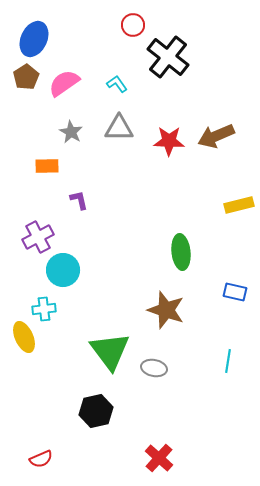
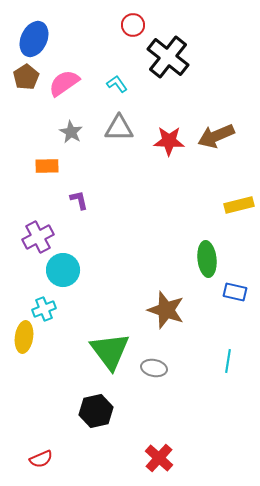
green ellipse: moved 26 px right, 7 px down
cyan cross: rotated 15 degrees counterclockwise
yellow ellipse: rotated 32 degrees clockwise
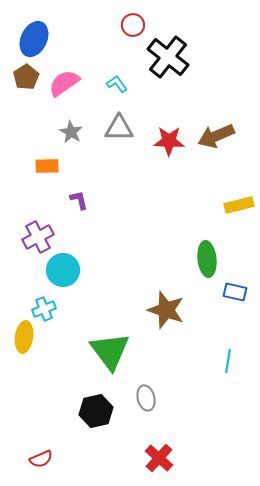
gray ellipse: moved 8 px left, 30 px down; rotated 65 degrees clockwise
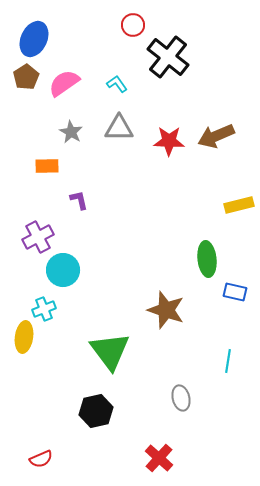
gray ellipse: moved 35 px right
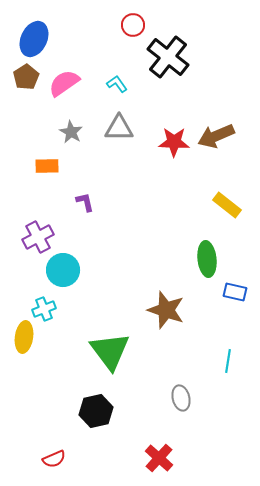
red star: moved 5 px right, 1 px down
purple L-shape: moved 6 px right, 2 px down
yellow rectangle: moved 12 px left; rotated 52 degrees clockwise
red semicircle: moved 13 px right
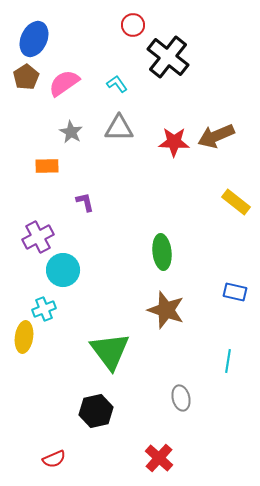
yellow rectangle: moved 9 px right, 3 px up
green ellipse: moved 45 px left, 7 px up
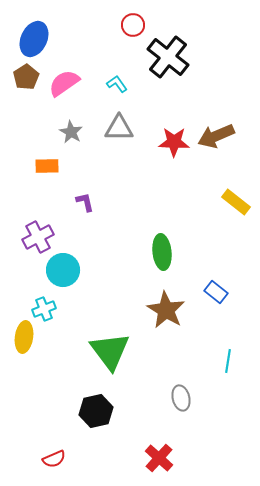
blue rectangle: moved 19 px left; rotated 25 degrees clockwise
brown star: rotated 12 degrees clockwise
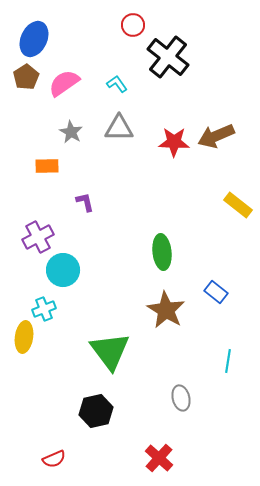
yellow rectangle: moved 2 px right, 3 px down
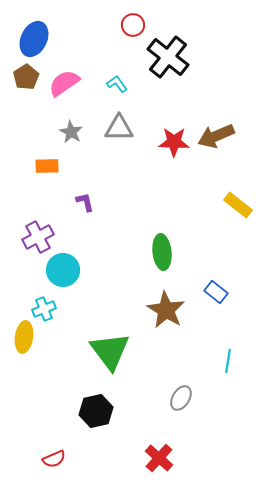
gray ellipse: rotated 45 degrees clockwise
